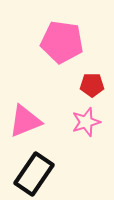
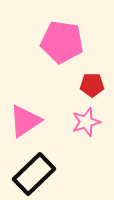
pink triangle: rotated 12 degrees counterclockwise
black rectangle: rotated 12 degrees clockwise
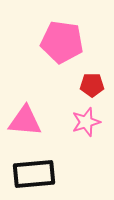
pink triangle: rotated 39 degrees clockwise
black rectangle: rotated 39 degrees clockwise
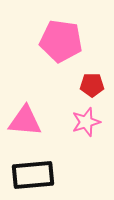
pink pentagon: moved 1 px left, 1 px up
black rectangle: moved 1 px left, 1 px down
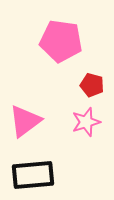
red pentagon: rotated 15 degrees clockwise
pink triangle: rotated 42 degrees counterclockwise
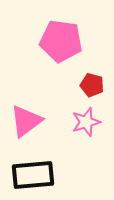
pink triangle: moved 1 px right
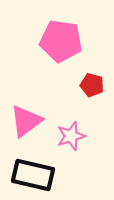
pink star: moved 15 px left, 14 px down
black rectangle: rotated 18 degrees clockwise
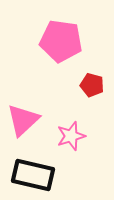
pink triangle: moved 3 px left, 1 px up; rotated 6 degrees counterclockwise
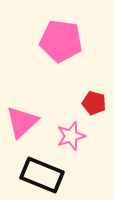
red pentagon: moved 2 px right, 18 px down
pink triangle: moved 1 px left, 2 px down
black rectangle: moved 9 px right; rotated 9 degrees clockwise
